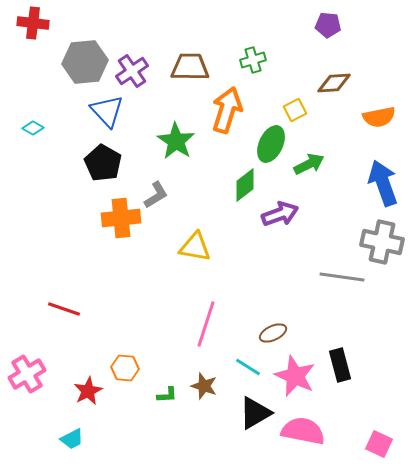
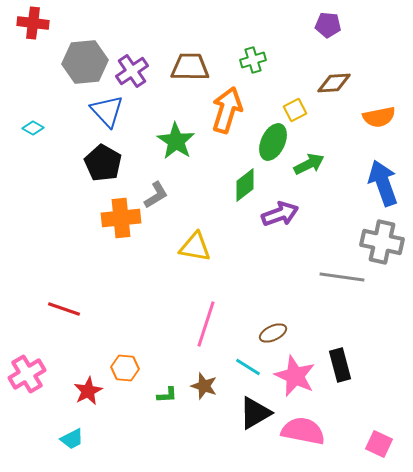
green ellipse: moved 2 px right, 2 px up
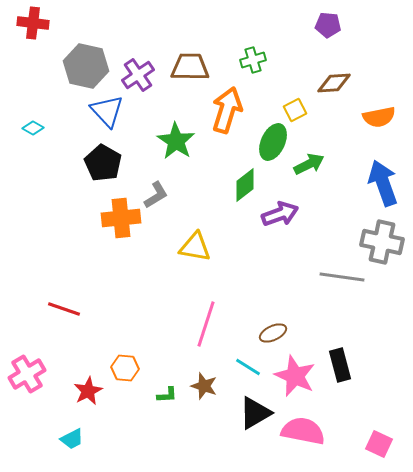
gray hexagon: moved 1 px right, 4 px down; rotated 18 degrees clockwise
purple cross: moved 6 px right, 4 px down
